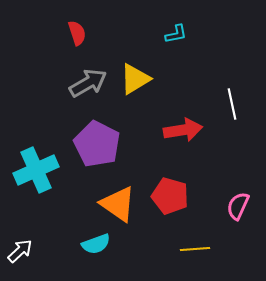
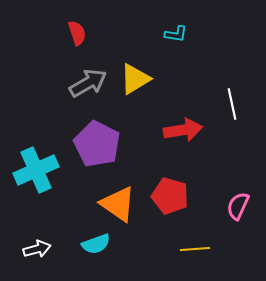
cyan L-shape: rotated 20 degrees clockwise
white arrow: moved 17 px right, 2 px up; rotated 28 degrees clockwise
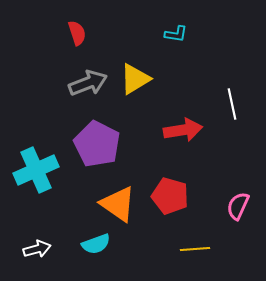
gray arrow: rotated 9 degrees clockwise
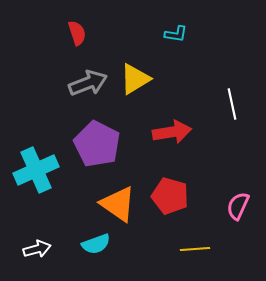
red arrow: moved 11 px left, 2 px down
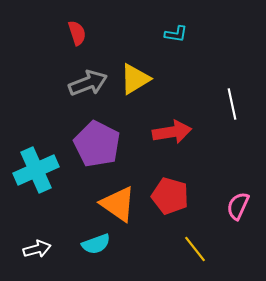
yellow line: rotated 56 degrees clockwise
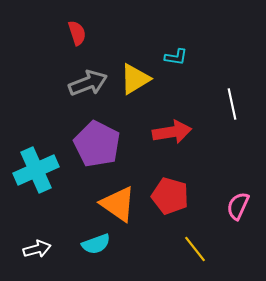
cyan L-shape: moved 23 px down
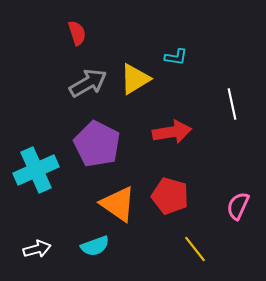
gray arrow: rotated 9 degrees counterclockwise
cyan semicircle: moved 1 px left, 2 px down
